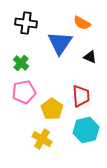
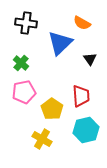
blue triangle: rotated 12 degrees clockwise
black triangle: moved 2 px down; rotated 32 degrees clockwise
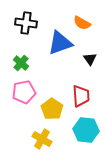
blue triangle: rotated 24 degrees clockwise
cyan hexagon: rotated 20 degrees clockwise
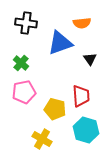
orange semicircle: rotated 36 degrees counterclockwise
yellow pentagon: moved 3 px right; rotated 20 degrees counterclockwise
cyan hexagon: rotated 10 degrees clockwise
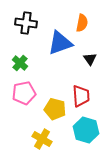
orange semicircle: rotated 72 degrees counterclockwise
green cross: moved 1 px left
pink pentagon: moved 1 px down
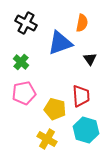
black cross: rotated 20 degrees clockwise
green cross: moved 1 px right, 1 px up
yellow cross: moved 5 px right
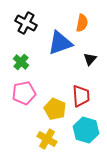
black triangle: rotated 16 degrees clockwise
yellow pentagon: rotated 10 degrees clockwise
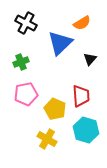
orange semicircle: rotated 48 degrees clockwise
blue triangle: rotated 24 degrees counterclockwise
green cross: rotated 28 degrees clockwise
pink pentagon: moved 2 px right, 1 px down
